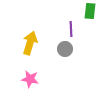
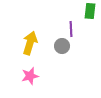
gray circle: moved 3 px left, 3 px up
pink star: moved 3 px up; rotated 24 degrees counterclockwise
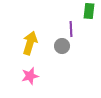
green rectangle: moved 1 px left
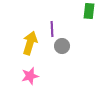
purple line: moved 19 px left
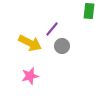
purple line: rotated 42 degrees clockwise
yellow arrow: rotated 100 degrees clockwise
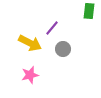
purple line: moved 1 px up
gray circle: moved 1 px right, 3 px down
pink star: moved 1 px up
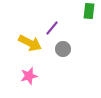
pink star: moved 1 px left, 1 px down
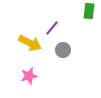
gray circle: moved 1 px down
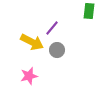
yellow arrow: moved 2 px right, 1 px up
gray circle: moved 6 px left
